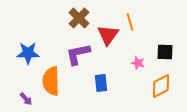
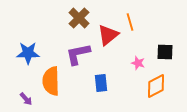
red triangle: rotated 15 degrees clockwise
orange diamond: moved 5 px left
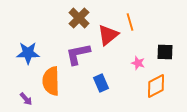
blue rectangle: rotated 18 degrees counterclockwise
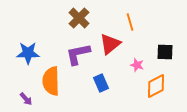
red triangle: moved 2 px right, 9 px down
pink star: moved 1 px left, 2 px down
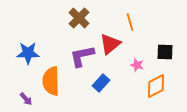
purple L-shape: moved 4 px right, 2 px down
blue rectangle: rotated 66 degrees clockwise
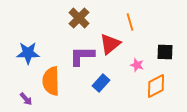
purple L-shape: rotated 12 degrees clockwise
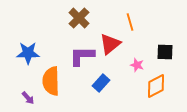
purple arrow: moved 2 px right, 1 px up
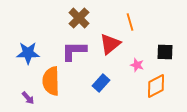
purple L-shape: moved 8 px left, 5 px up
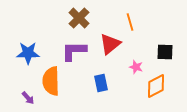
pink star: moved 1 px left, 2 px down
blue rectangle: rotated 54 degrees counterclockwise
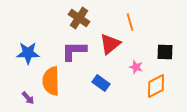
brown cross: rotated 10 degrees counterclockwise
blue rectangle: rotated 42 degrees counterclockwise
